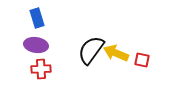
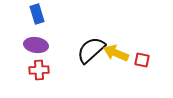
blue rectangle: moved 4 px up
black semicircle: rotated 12 degrees clockwise
red cross: moved 2 px left, 1 px down
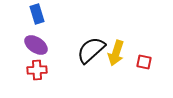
purple ellipse: rotated 25 degrees clockwise
yellow arrow: rotated 95 degrees counterclockwise
red square: moved 2 px right, 2 px down
red cross: moved 2 px left
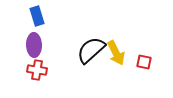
blue rectangle: moved 2 px down
purple ellipse: moved 2 px left; rotated 55 degrees clockwise
yellow arrow: rotated 45 degrees counterclockwise
red cross: rotated 12 degrees clockwise
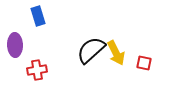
blue rectangle: moved 1 px right
purple ellipse: moved 19 px left
red square: moved 1 px down
red cross: rotated 18 degrees counterclockwise
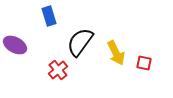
blue rectangle: moved 11 px right
purple ellipse: rotated 60 degrees counterclockwise
black semicircle: moved 11 px left, 8 px up; rotated 12 degrees counterclockwise
red cross: moved 21 px right; rotated 30 degrees counterclockwise
